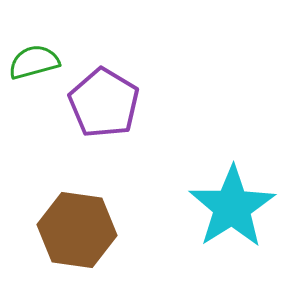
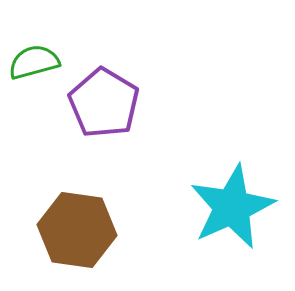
cyan star: rotated 8 degrees clockwise
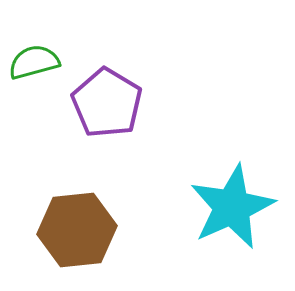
purple pentagon: moved 3 px right
brown hexagon: rotated 14 degrees counterclockwise
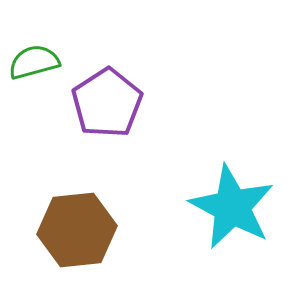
purple pentagon: rotated 8 degrees clockwise
cyan star: rotated 20 degrees counterclockwise
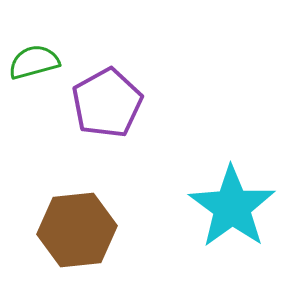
purple pentagon: rotated 4 degrees clockwise
cyan star: rotated 8 degrees clockwise
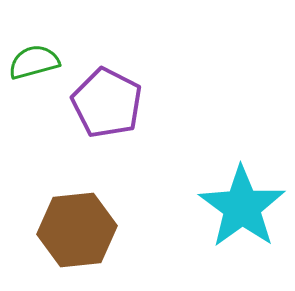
purple pentagon: rotated 16 degrees counterclockwise
cyan star: moved 10 px right
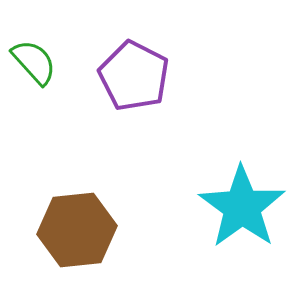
green semicircle: rotated 63 degrees clockwise
purple pentagon: moved 27 px right, 27 px up
